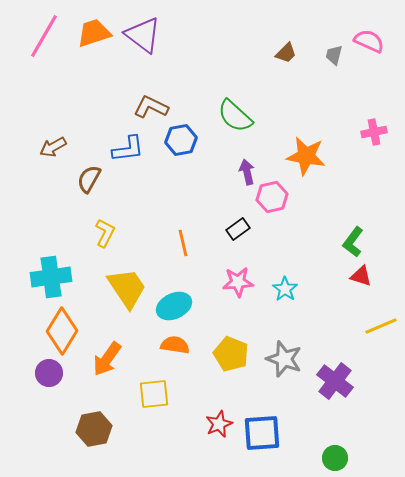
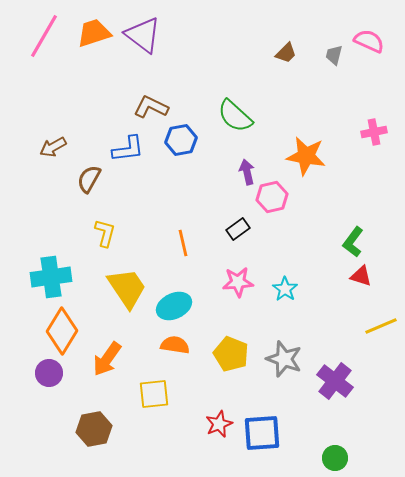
yellow L-shape: rotated 12 degrees counterclockwise
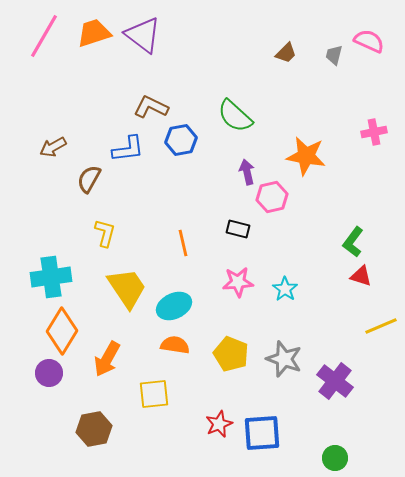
black rectangle: rotated 50 degrees clockwise
orange arrow: rotated 6 degrees counterclockwise
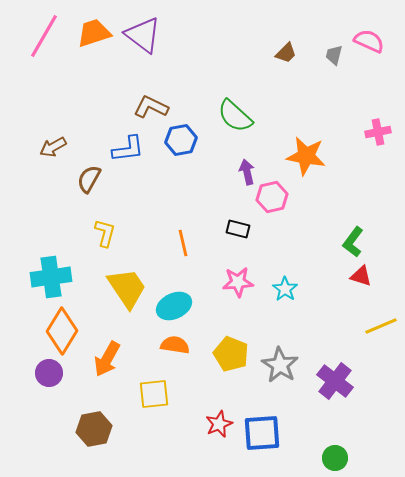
pink cross: moved 4 px right
gray star: moved 4 px left, 6 px down; rotated 12 degrees clockwise
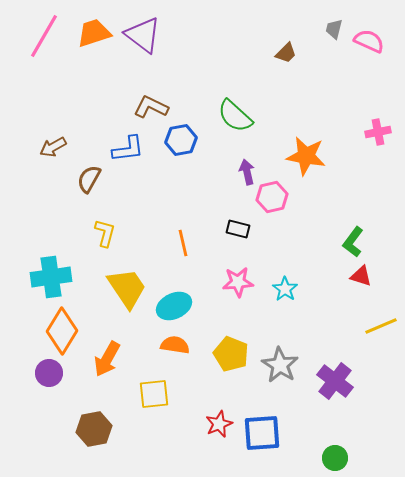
gray trapezoid: moved 26 px up
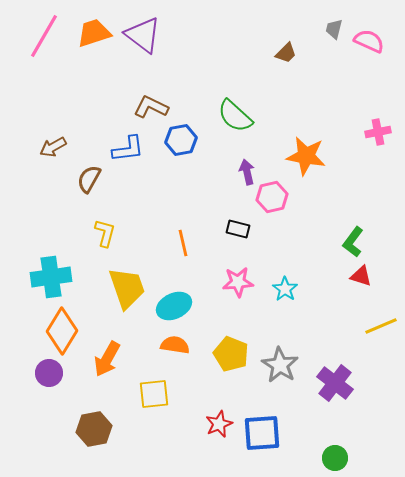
yellow trapezoid: rotated 15 degrees clockwise
purple cross: moved 2 px down
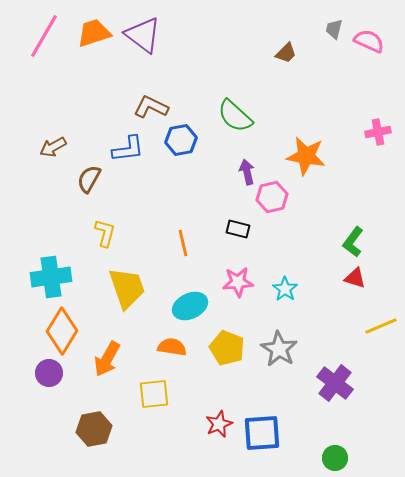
red triangle: moved 6 px left, 2 px down
cyan ellipse: moved 16 px right
orange semicircle: moved 3 px left, 2 px down
yellow pentagon: moved 4 px left, 6 px up
gray star: moved 1 px left, 16 px up
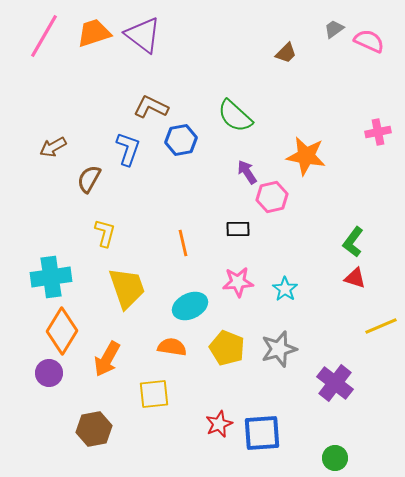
gray trapezoid: rotated 40 degrees clockwise
blue L-shape: rotated 64 degrees counterclockwise
purple arrow: rotated 20 degrees counterclockwise
black rectangle: rotated 15 degrees counterclockwise
gray star: rotated 24 degrees clockwise
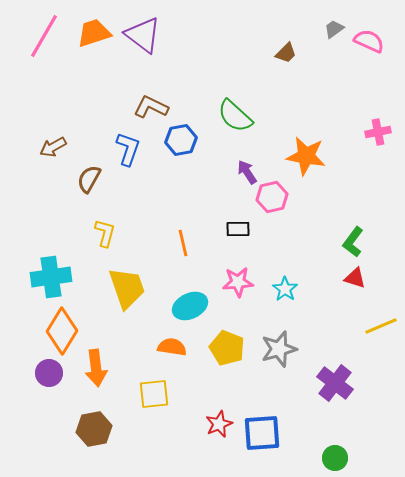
orange arrow: moved 11 px left, 9 px down; rotated 36 degrees counterclockwise
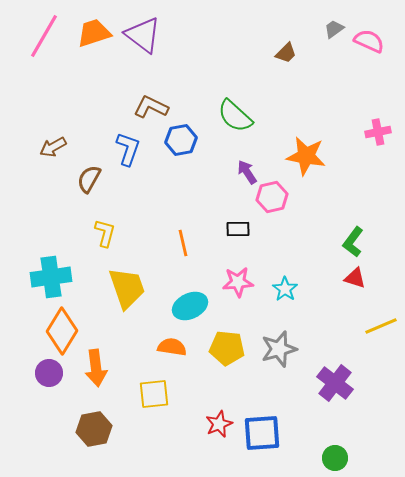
yellow pentagon: rotated 16 degrees counterclockwise
